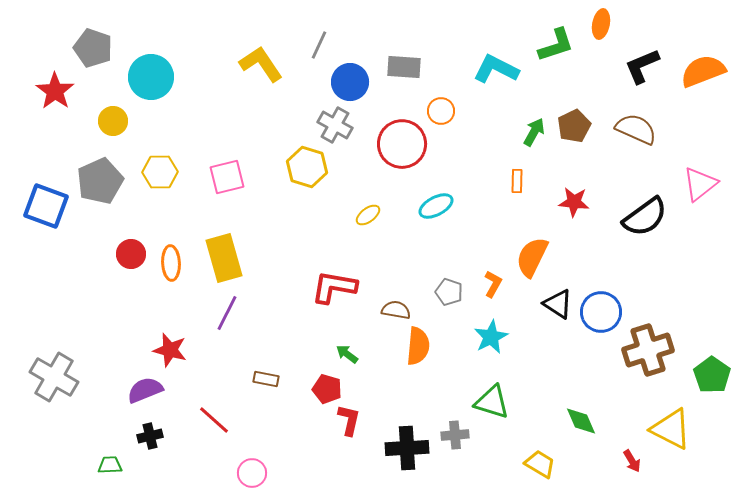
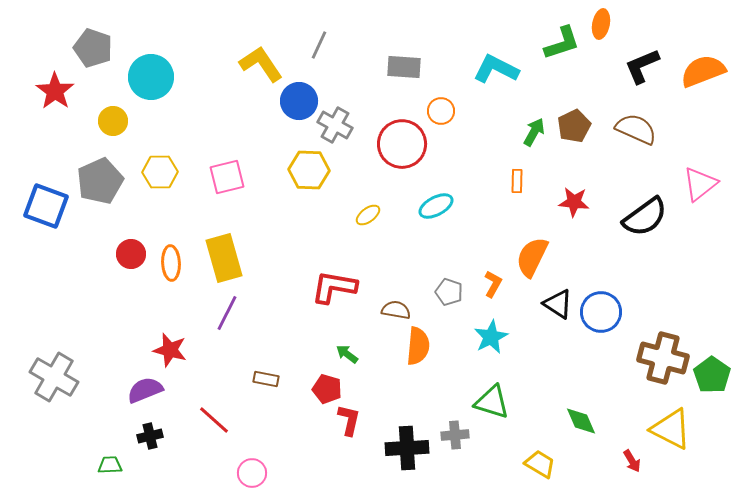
green L-shape at (556, 45): moved 6 px right, 2 px up
blue circle at (350, 82): moved 51 px left, 19 px down
yellow hexagon at (307, 167): moved 2 px right, 3 px down; rotated 15 degrees counterclockwise
brown cross at (648, 350): moved 15 px right, 8 px down; rotated 33 degrees clockwise
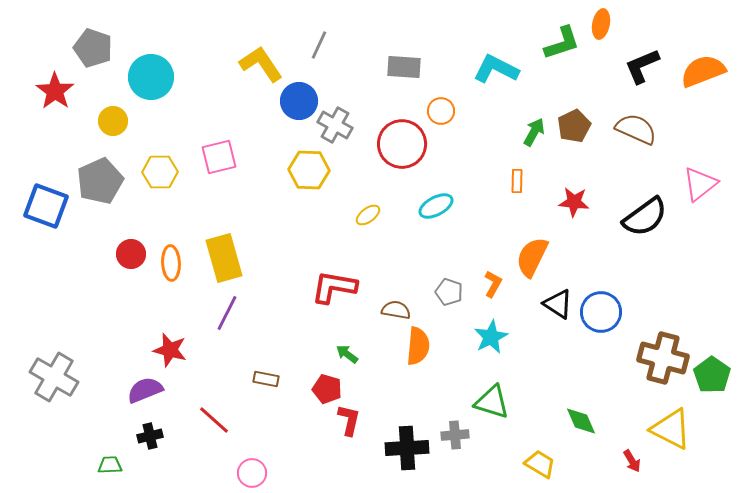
pink square at (227, 177): moved 8 px left, 20 px up
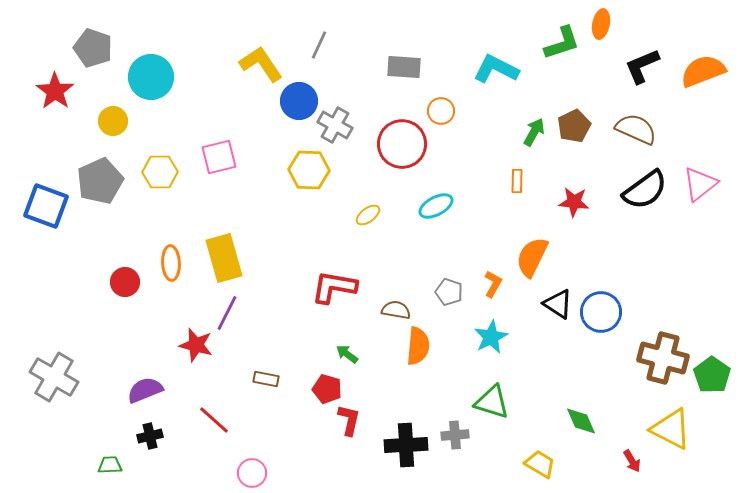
black semicircle at (645, 217): moved 27 px up
red circle at (131, 254): moved 6 px left, 28 px down
red star at (170, 350): moved 26 px right, 5 px up
black cross at (407, 448): moved 1 px left, 3 px up
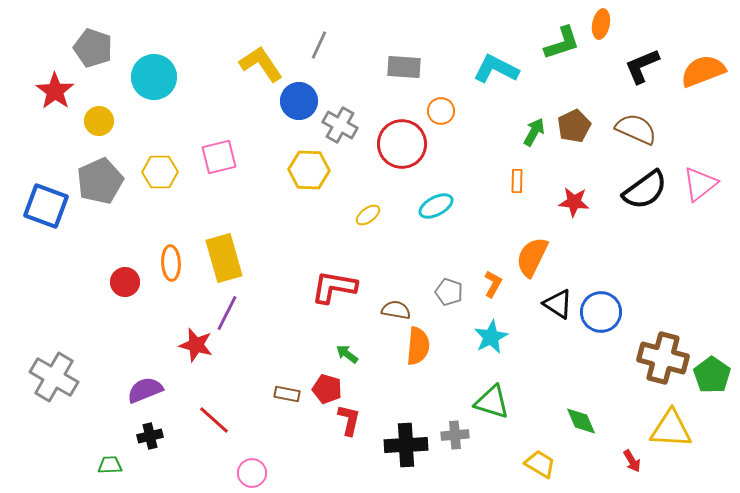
cyan circle at (151, 77): moved 3 px right
yellow circle at (113, 121): moved 14 px left
gray cross at (335, 125): moved 5 px right
brown rectangle at (266, 379): moved 21 px right, 15 px down
yellow triangle at (671, 429): rotated 24 degrees counterclockwise
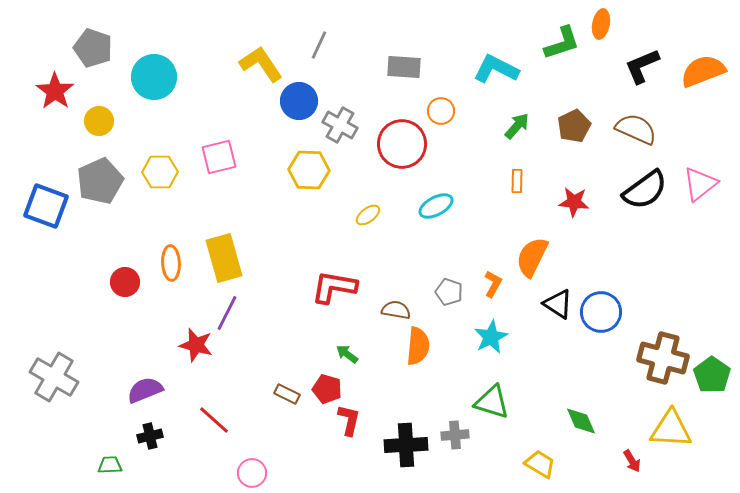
green arrow at (534, 132): moved 17 px left, 6 px up; rotated 12 degrees clockwise
brown rectangle at (287, 394): rotated 15 degrees clockwise
